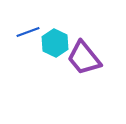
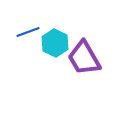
purple trapezoid: rotated 9 degrees clockwise
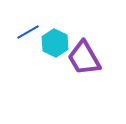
blue line: rotated 10 degrees counterclockwise
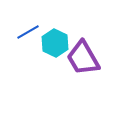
purple trapezoid: moved 1 px left
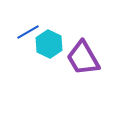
cyan hexagon: moved 6 px left, 1 px down
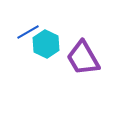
cyan hexagon: moved 3 px left
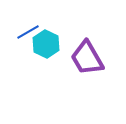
purple trapezoid: moved 4 px right
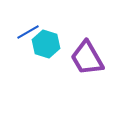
cyan hexagon: rotated 8 degrees counterclockwise
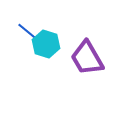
blue line: rotated 70 degrees clockwise
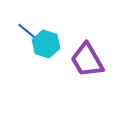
purple trapezoid: moved 2 px down
